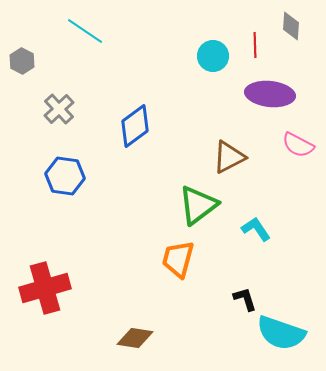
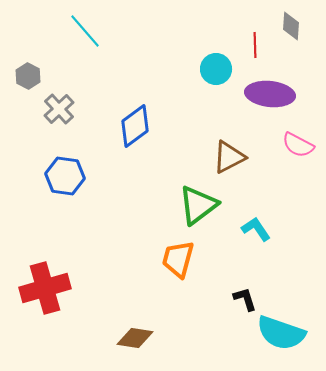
cyan line: rotated 15 degrees clockwise
cyan circle: moved 3 px right, 13 px down
gray hexagon: moved 6 px right, 15 px down
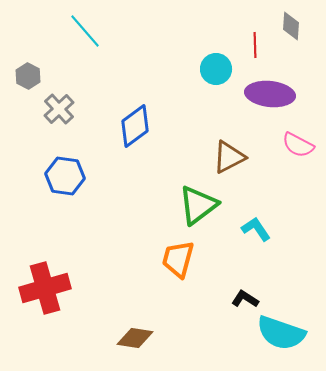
black L-shape: rotated 40 degrees counterclockwise
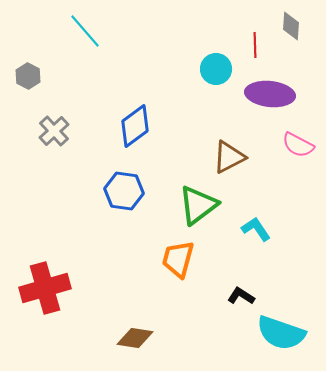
gray cross: moved 5 px left, 22 px down
blue hexagon: moved 59 px right, 15 px down
black L-shape: moved 4 px left, 3 px up
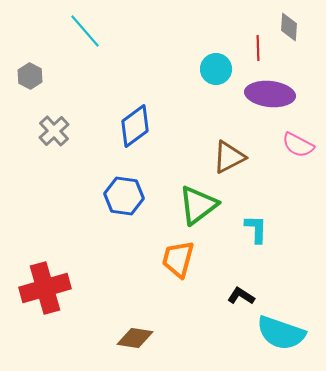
gray diamond: moved 2 px left, 1 px down
red line: moved 3 px right, 3 px down
gray hexagon: moved 2 px right
blue hexagon: moved 5 px down
cyan L-shape: rotated 36 degrees clockwise
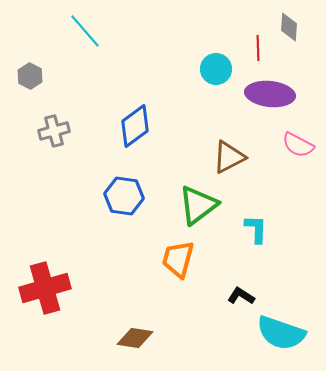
gray cross: rotated 28 degrees clockwise
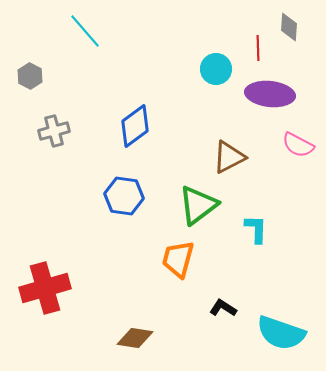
black L-shape: moved 18 px left, 12 px down
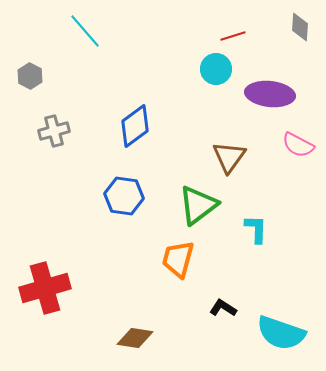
gray diamond: moved 11 px right
red line: moved 25 px left, 12 px up; rotated 75 degrees clockwise
brown triangle: rotated 27 degrees counterclockwise
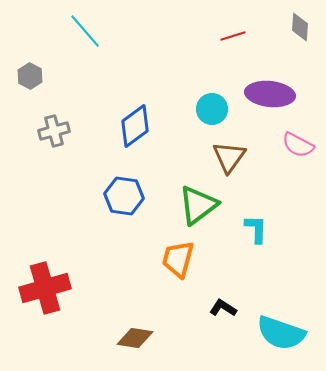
cyan circle: moved 4 px left, 40 px down
